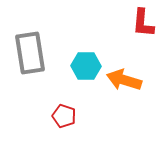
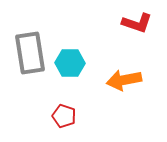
red L-shape: moved 6 px left; rotated 76 degrees counterclockwise
cyan hexagon: moved 16 px left, 3 px up
orange arrow: rotated 28 degrees counterclockwise
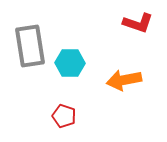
red L-shape: moved 1 px right
gray rectangle: moved 7 px up
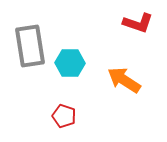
orange arrow: rotated 44 degrees clockwise
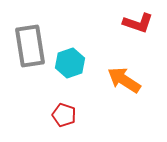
cyan hexagon: rotated 20 degrees counterclockwise
red pentagon: moved 1 px up
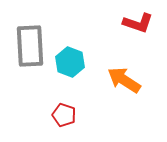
gray rectangle: rotated 6 degrees clockwise
cyan hexagon: moved 1 px up; rotated 20 degrees counterclockwise
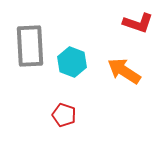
cyan hexagon: moved 2 px right
orange arrow: moved 9 px up
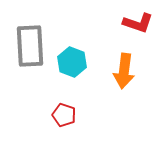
orange arrow: rotated 116 degrees counterclockwise
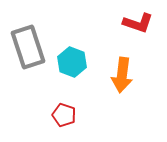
gray rectangle: moved 2 px left, 1 px down; rotated 15 degrees counterclockwise
orange arrow: moved 2 px left, 4 px down
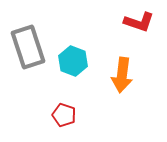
red L-shape: moved 1 px right, 1 px up
cyan hexagon: moved 1 px right, 1 px up
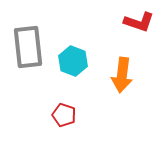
gray rectangle: rotated 12 degrees clockwise
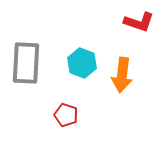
gray rectangle: moved 2 px left, 16 px down; rotated 9 degrees clockwise
cyan hexagon: moved 9 px right, 2 px down
red pentagon: moved 2 px right
